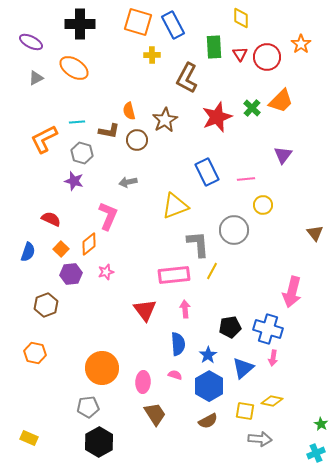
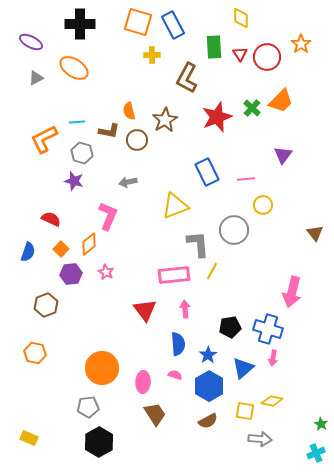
pink star at (106, 272): rotated 28 degrees counterclockwise
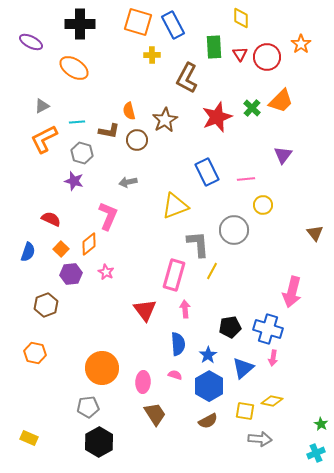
gray triangle at (36, 78): moved 6 px right, 28 px down
pink rectangle at (174, 275): rotated 68 degrees counterclockwise
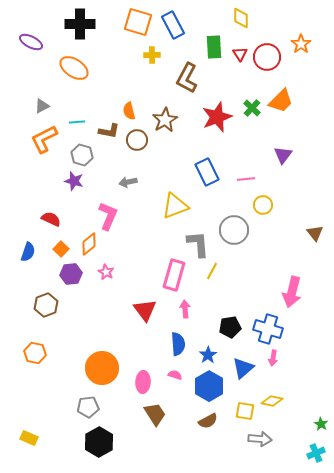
gray hexagon at (82, 153): moved 2 px down
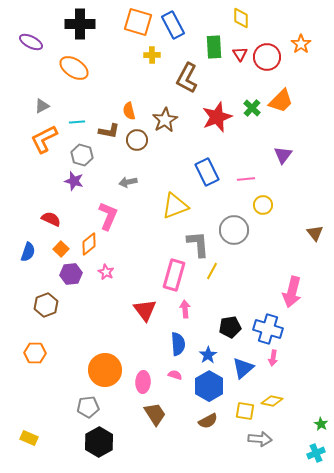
orange hexagon at (35, 353): rotated 10 degrees counterclockwise
orange circle at (102, 368): moved 3 px right, 2 px down
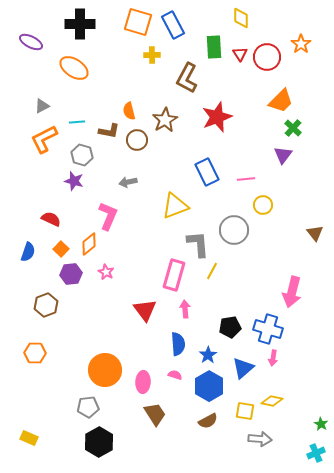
green cross at (252, 108): moved 41 px right, 20 px down
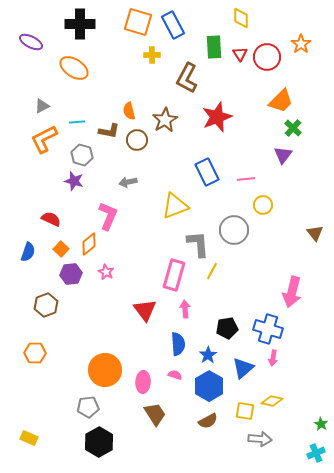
black pentagon at (230, 327): moved 3 px left, 1 px down
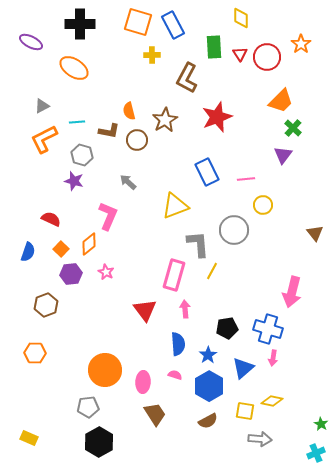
gray arrow at (128, 182): rotated 54 degrees clockwise
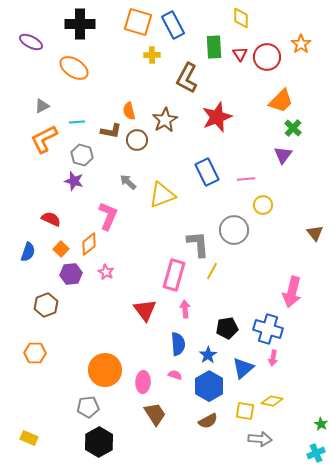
brown L-shape at (109, 131): moved 2 px right
yellow triangle at (175, 206): moved 13 px left, 11 px up
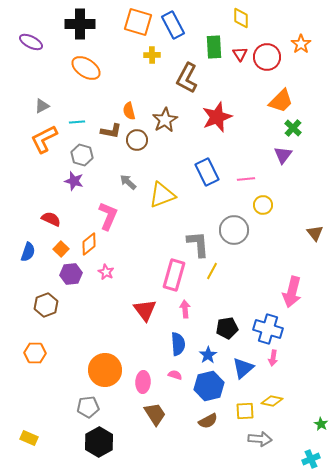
orange ellipse at (74, 68): moved 12 px right
blue hexagon at (209, 386): rotated 16 degrees clockwise
yellow square at (245, 411): rotated 12 degrees counterclockwise
cyan cross at (316, 453): moved 5 px left, 6 px down
